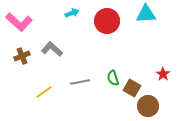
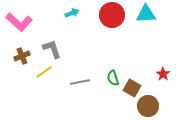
red circle: moved 5 px right, 6 px up
gray L-shape: rotated 30 degrees clockwise
yellow line: moved 20 px up
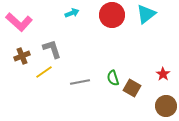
cyan triangle: rotated 35 degrees counterclockwise
brown circle: moved 18 px right
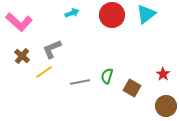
gray L-shape: rotated 95 degrees counterclockwise
brown cross: rotated 28 degrees counterclockwise
green semicircle: moved 6 px left, 2 px up; rotated 35 degrees clockwise
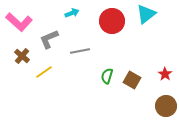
red circle: moved 6 px down
gray L-shape: moved 3 px left, 10 px up
red star: moved 2 px right
gray line: moved 31 px up
brown square: moved 8 px up
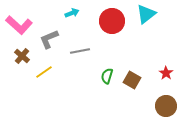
pink L-shape: moved 3 px down
red star: moved 1 px right, 1 px up
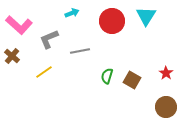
cyan triangle: moved 2 px down; rotated 20 degrees counterclockwise
brown cross: moved 10 px left
brown circle: moved 1 px down
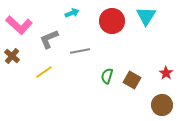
brown circle: moved 4 px left, 2 px up
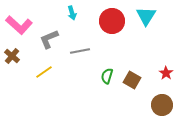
cyan arrow: rotated 96 degrees clockwise
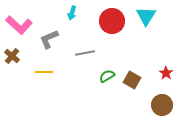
cyan arrow: rotated 32 degrees clockwise
gray line: moved 5 px right, 2 px down
yellow line: rotated 36 degrees clockwise
green semicircle: rotated 42 degrees clockwise
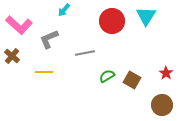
cyan arrow: moved 8 px left, 3 px up; rotated 24 degrees clockwise
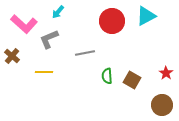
cyan arrow: moved 6 px left, 2 px down
cyan triangle: rotated 30 degrees clockwise
pink L-shape: moved 5 px right, 1 px up
green semicircle: rotated 63 degrees counterclockwise
